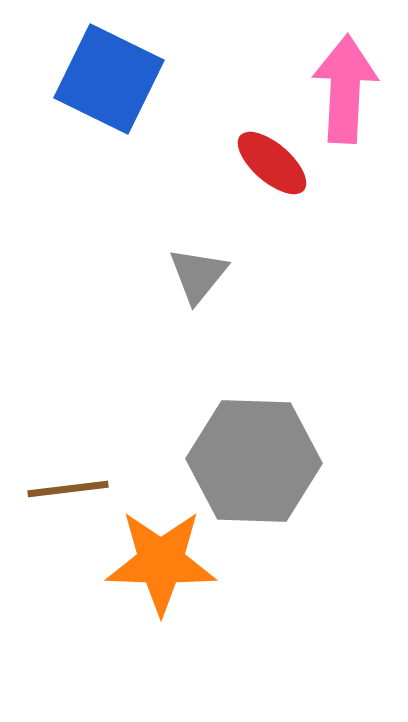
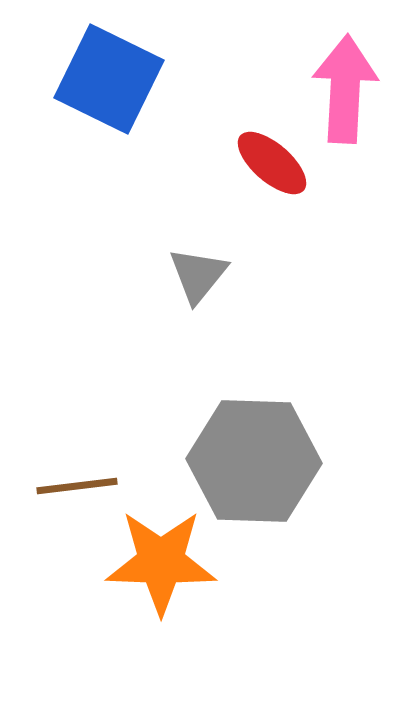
brown line: moved 9 px right, 3 px up
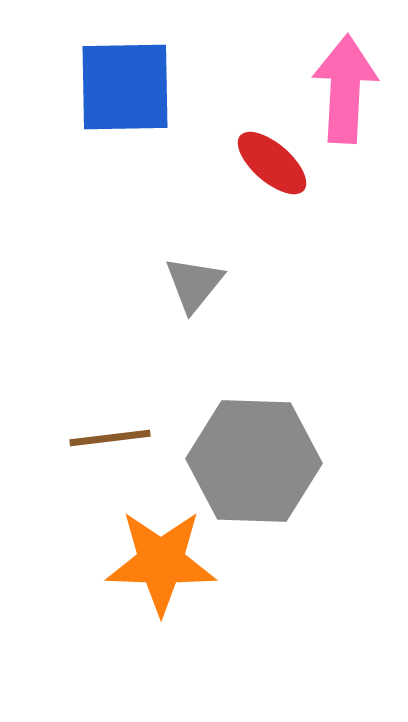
blue square: moved 16 px right, 8 px down; rotated 27 degrees counterclockwise
gray triangle: moved 4 px left, 9 px down
brown line: moved 33 px right, 48 px up
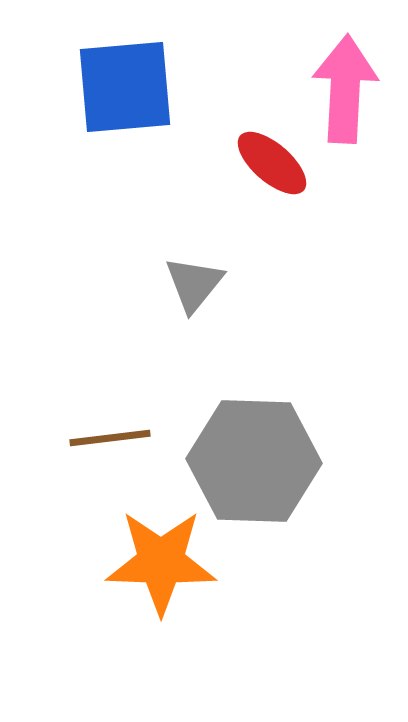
blue square: rotated 4 degrees counterclockwise
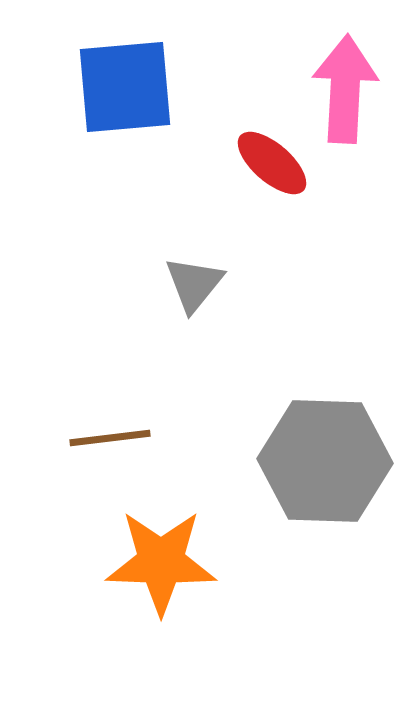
gray hexagon: moved 71 px right
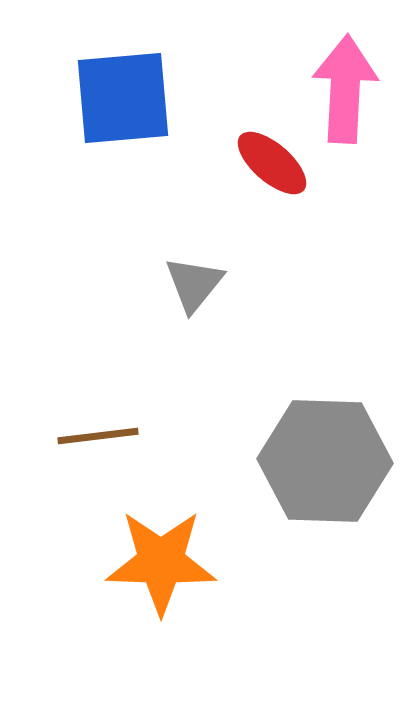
blue square: moved 2 px left, 11 px down
brown line: moved 12 px left, 2 px up
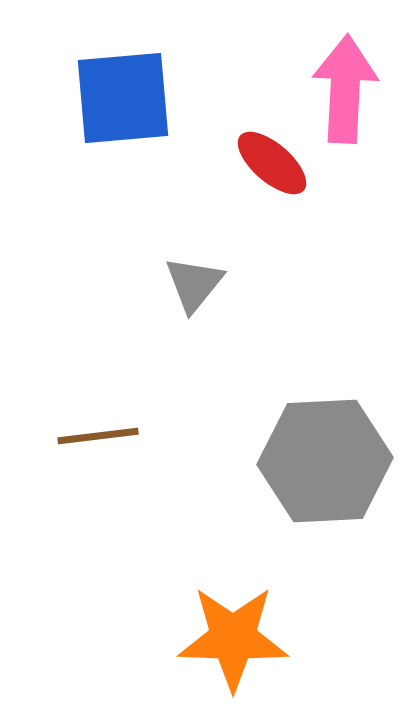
gray hexagon: rotated 5 degrees counterclockwise
orange star: moved 72 px right, 76 px down
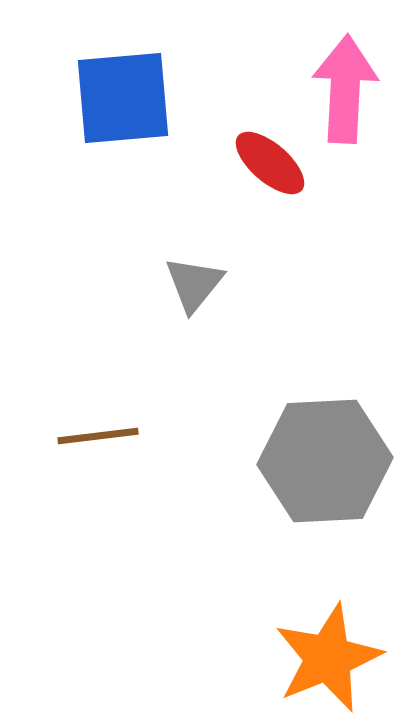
red ellipse: moved 2 px left
orange star: moved 95 px right, 20 px down; rotated 24 degrees counterclockwise
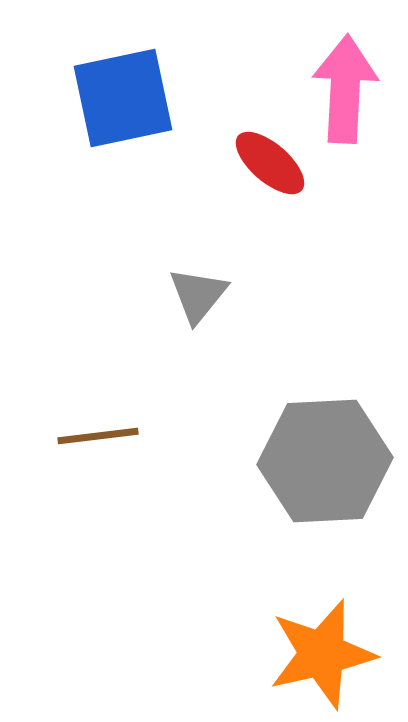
blue square: rotated 7 degrees counterclockwise
gray triangle: moved 4 px right, 11 px down
orange star: moved 6 px left, 4 px up; rotated 9 degrees clockwise
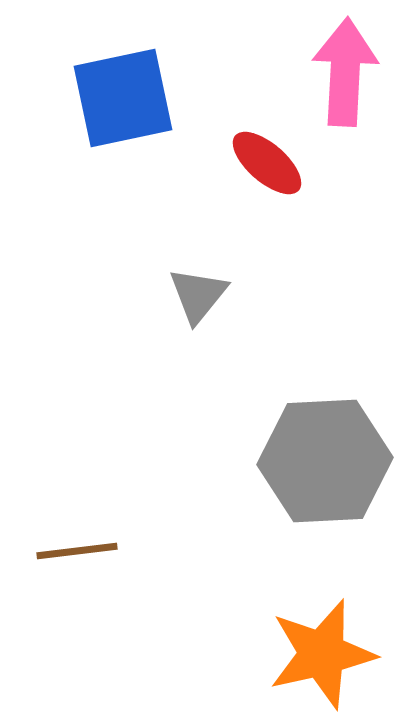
pink arrow: moved 17 px up
red ellipse: moved 3 px left
brown line: moved 21 px left, 115 px down
